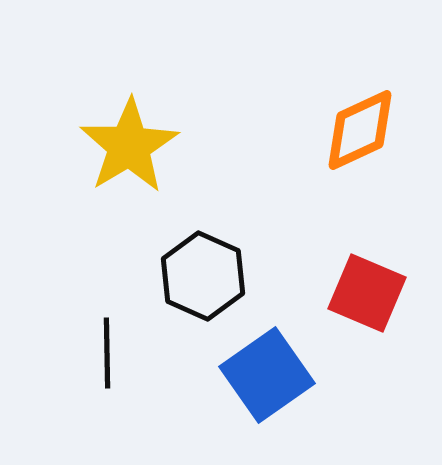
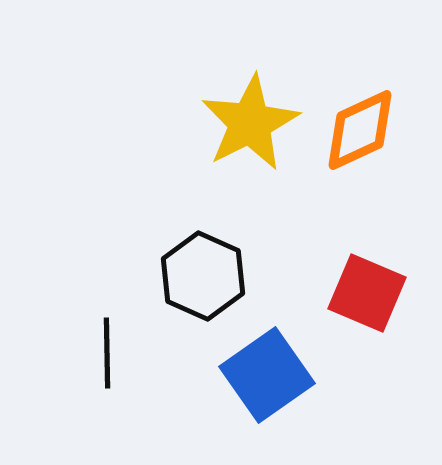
yellow star: moved 121 px right, 23 px up; rotated 4 degrees clockwise
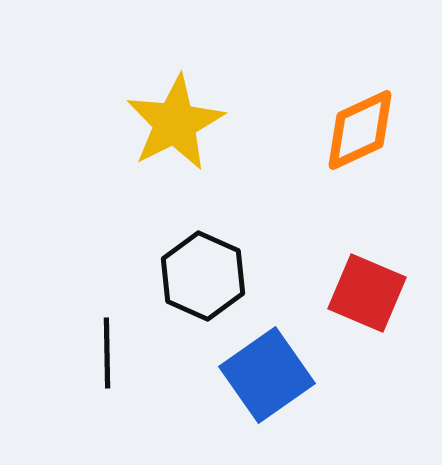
yellow star: moved 75 px left
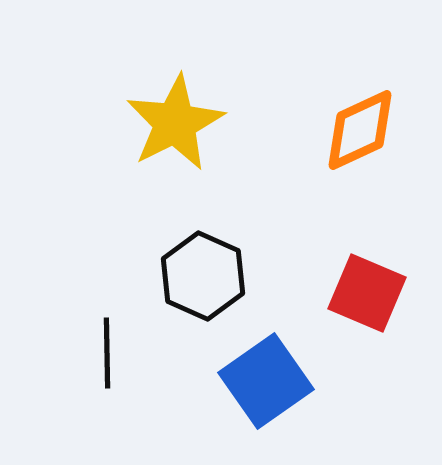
blue square: moved 1 px left, 6 px down
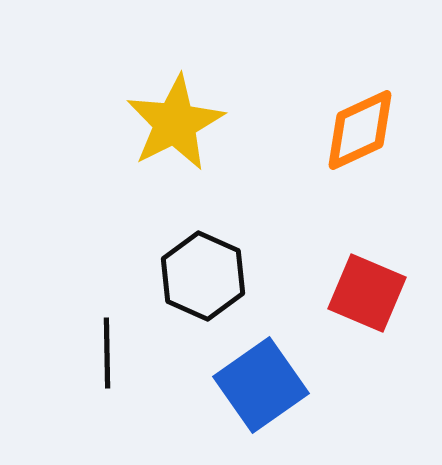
blue square: moved 5 px left, 4 px down
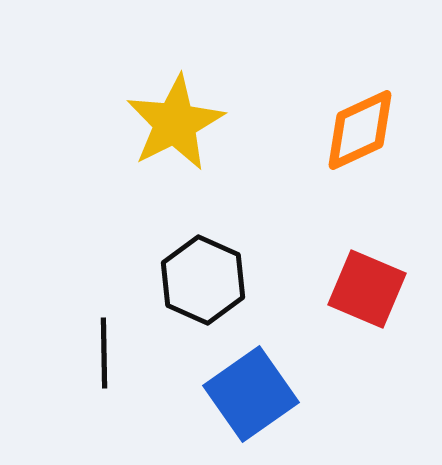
black hexagon: moved 4 px down
red square: moved 4 px up
black line: moved 3 px left
blue square: moved 10 px left, 9 px down
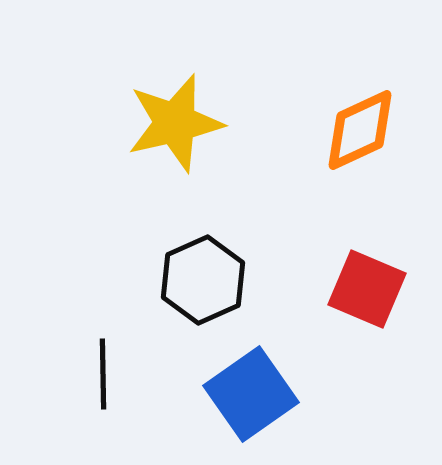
yellow star: rotated 14 degrees clockwise
black hexagon: rotated 12 degrees clockwise
black line: moved 1 px left, 21 px down
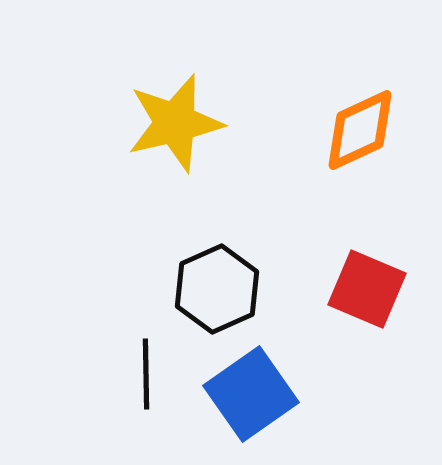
black hexagon: moved 14 px right, 9 px down
black line: moved 43 px right
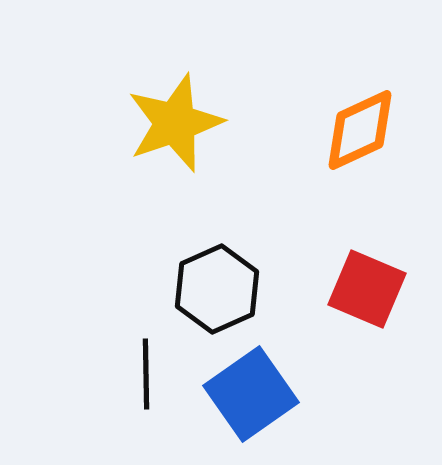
yellow star: rotated 6 degrees counterclockwise
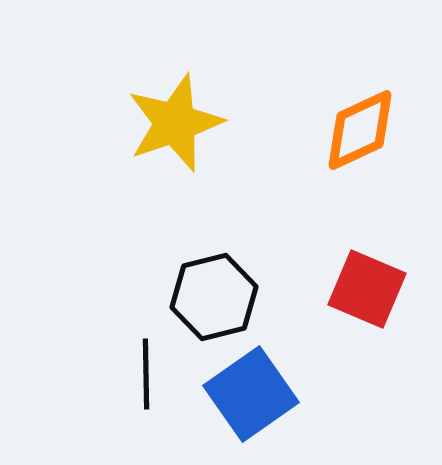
black hexagon: moved 3 px left, 8 px down; rotated 10 degrees clockwise
